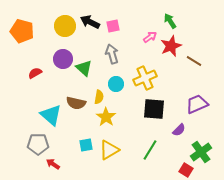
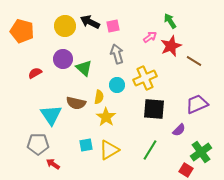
gray arrow: moved 5 px right
cyan circle: moved 1 px right, 1 px down
cyan triangle: rotated 15 degrees clockwise
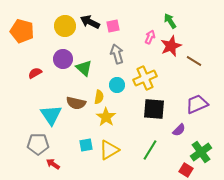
pink arrow: rotated 32 degrees counterclockwise
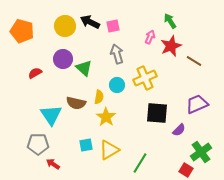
black square: moved 3 px right, 4 px down
green line: moved 10 px left, 13 px down
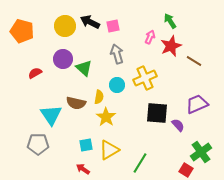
purple semicircle: moved 1 px left, 5 px up; rotated 88 degrees counterclockwise
red arrow: moved 30 px right, 5 px down
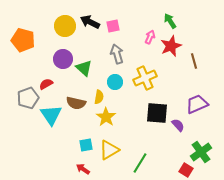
orange pentagon: moved 1 px right, 9 px down
brown line: rotated 42 degrees clockwise
red semicircle: moved 11 px right, 11 px down
cyan circle: moved 2 px left, 3 px up
gray pentagon: moved 10 px left, 46 px up; rotated 20 degrees counterclockwise
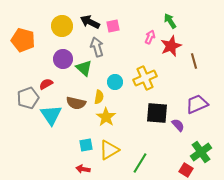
yellow circle: moved 3 px left
gray arrow: moved 20 px left, 7 px up
red arrow: rotated 24 degrees counterclockwise
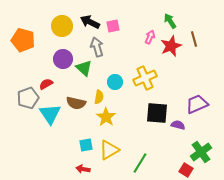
brown line: moved 22 px up
cyan triangle: moved 1 px left, 1 px up
purple semicircle: rotated 32 degrees counterclockwise
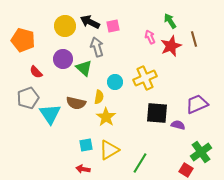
yellow circle: moved 3 px right
pink arrow: rotated 48 degrees counterclockwise
red semicircle: moved 10 px left, 12 px up; rotated 104 degrees counterclockwise
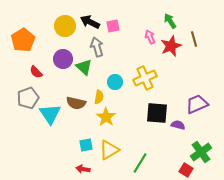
orange pentagon: rotated 25 degrees clockwise
green triangle: moved 1 px up
